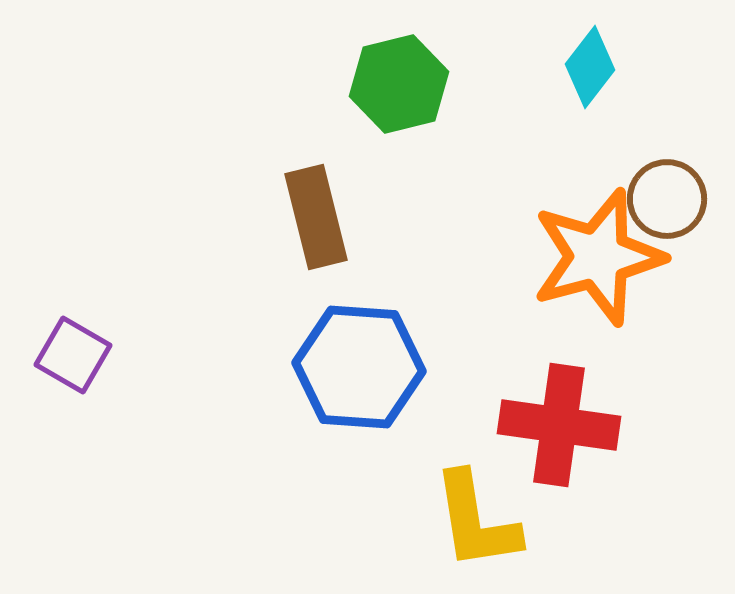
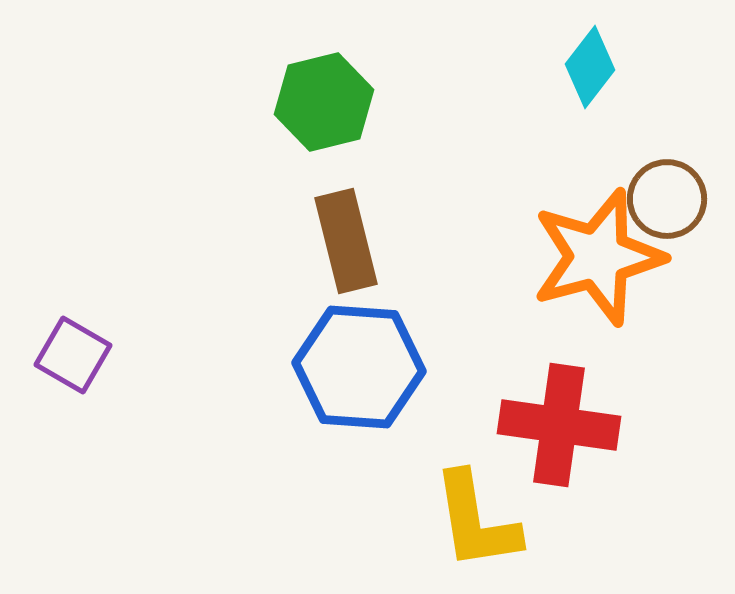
green hexagon: moved 75 px left, 18 px down
brown rectangle: moved 30 px right, 24 px down
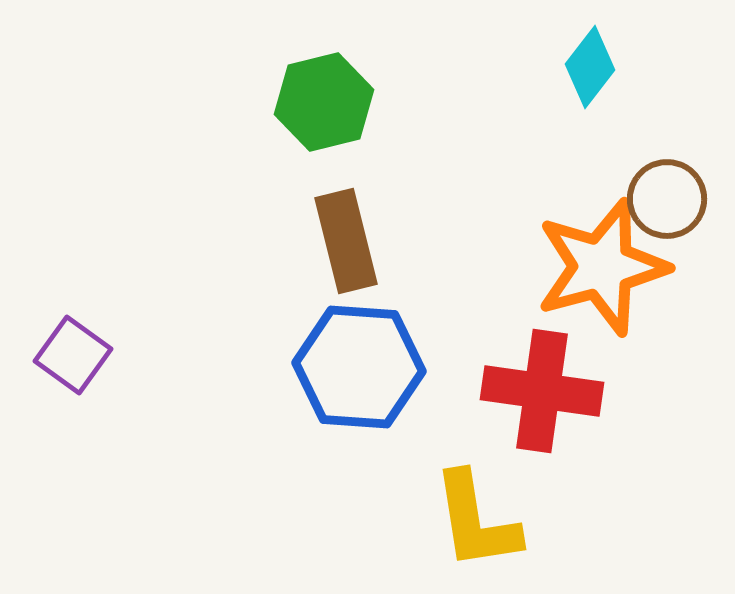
orange star: moved 4 px right, 10 px down
purple square: rotated 6 degrees clockwise
red cross: moved 17 px left, 34 px up
